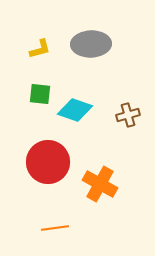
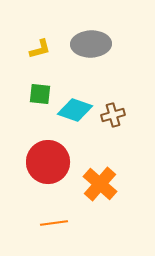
brown cross: moved 15 px left
orange cross: rotated 12 degrees clockwise
orange line: moved 1 px left, 5 px up
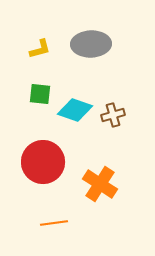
red circle: moved 5 px left
orange cross: rotated 8 degrees counterclockwise
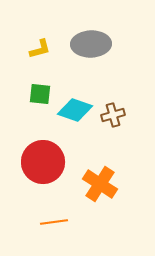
orange line: moved 1 px up
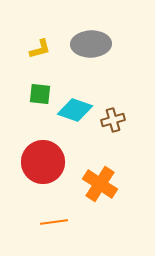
brown cross: moved 5 px down
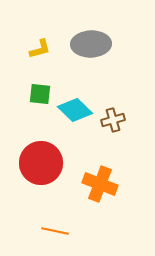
cyan diamond: rotated 24 degrees clockwise
red circle: moved 2 px left, 1 px down
orange cross: rotated 12 degrees counterclockwise
orange line: moved 1 px right, 9 px down; rotated 20 degrees clockwise
